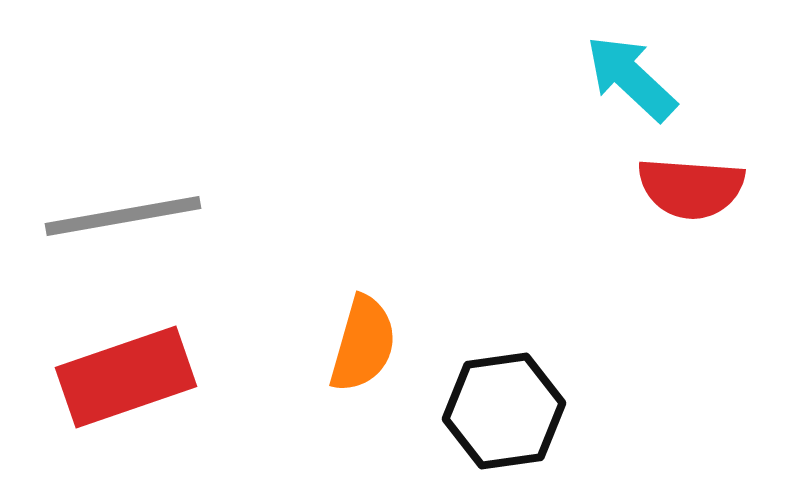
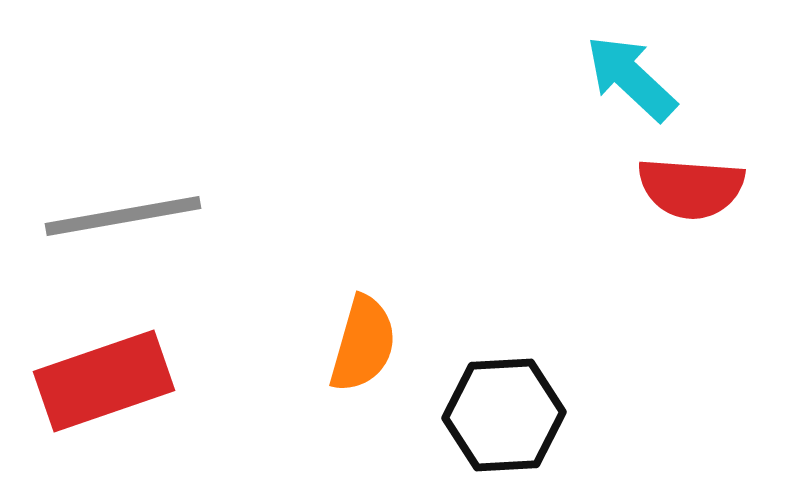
red rectangle: moved 22 px left, 4 px down
black hexagon: moved 4 px down; rotated 5 degrees clockwise
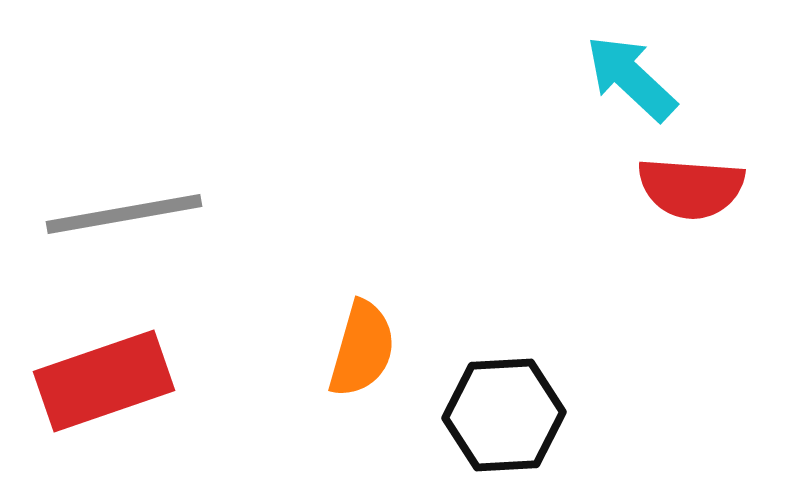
gray line: moved 1 px right, 2 px up
orange semicircle: moved 1 px left, 5 px down
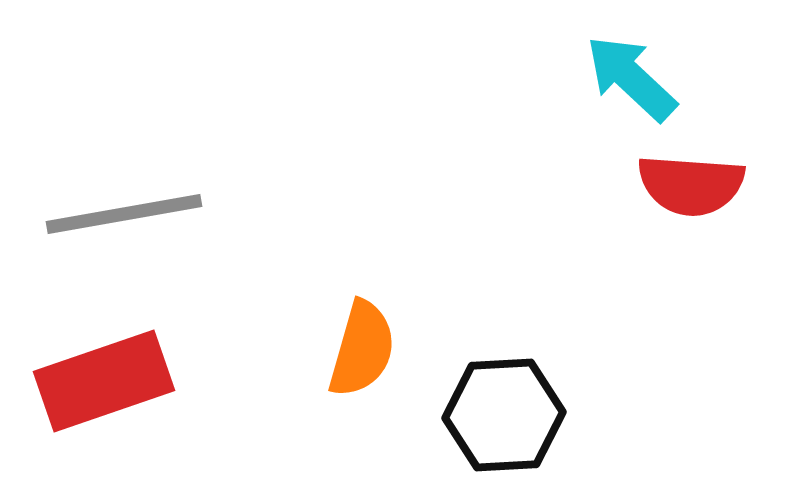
red semicircle: moved 3 px up
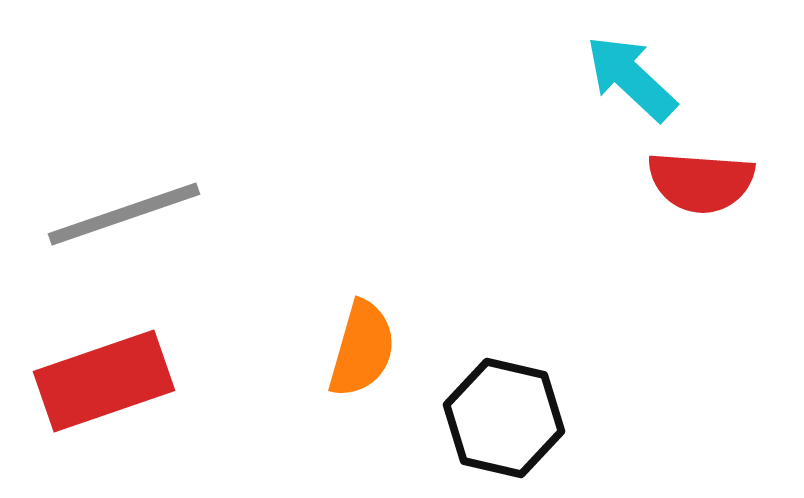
red semicircle: moved 10 px right, 3 px up
gray line: rotated 9 degrees counterclockwise
black hexagon: moved 3 px down; rotated 16 degrees clockwise
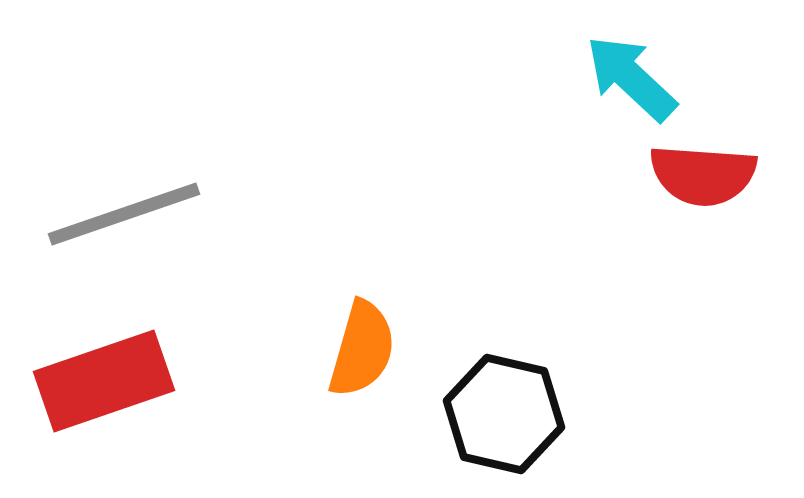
red semicircle: moved 2 px right, 7 px up
black hexagon: moved 4 px up
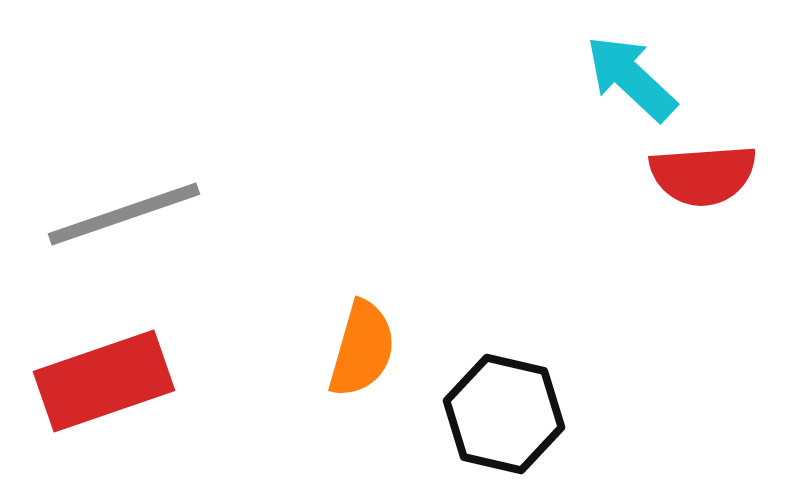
red semicircle: rotated 8 degrees counterclockwise
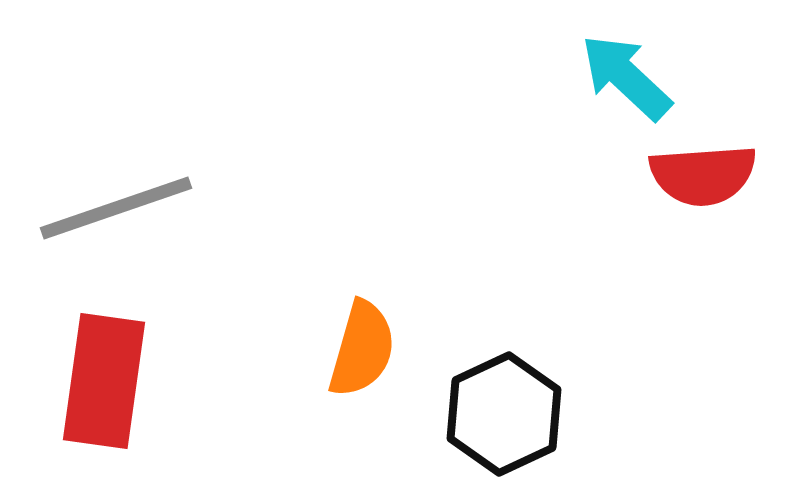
cyan arrow: moved 5 px left, 1 px up
gray line: moved 8 px left, 6 px up
red rectangle: rotated 63 degrees counterclockwise
black hexagon: rotated 22 degrees clockwise
